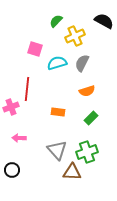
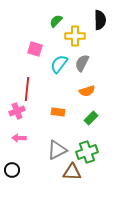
black semicircle: moved 4 px left, 1 px up; rotated 60 degrees clockwise
yellow cross: rotated 24 degrees clockwise
cyan semicircle: moved 2 px right, 1 px down; rotated 36 degrees counterclockwise
pink cross: moved 6 px right, 4 px down
gray triangle: rotated 45 degrees clockwise
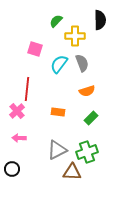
gray semicircle: rotated 132 degrees clockwise
pink cross: rotated 21 degrees counterclockwise
black circle: moved 1 px up
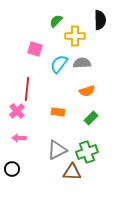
gray semicircle: rotated 72 degrees counterclockwise
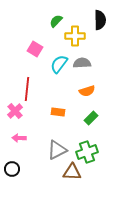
pink square: rotated 14 degrees clockwise
pink cross: moved 2 px left
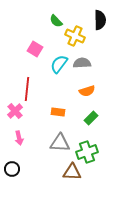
green semicircle: rotated 88 degrees counterclockwise
yellow cross: rotated 24 degrees clockwise
pink arrow: rotated 104 degrees counterclockwise
gray triangle: moved 3 px right, 7 px up; rotated 30 degrees clockwise
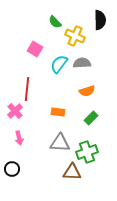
green semicircle: moved 1 px left, 1 px down
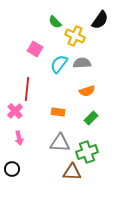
black semicircle: rotated 36 degrees clockwise
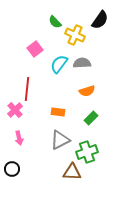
yellow cross: moved 1 px up
pink square: rotated 21 degrees clockwise
pink cross: moved 1 px up
gray triangle: moved 3 px up; rotated 30 degrees counterclockwise
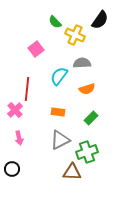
pink square: moved 1 px right
cyan semicircle: moved 12 px down
orange semicircle: moved 2 px up
